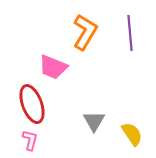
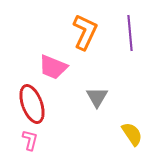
orange L-shape: rotated 6 degrees counterclockwise
gray triangle: moved 3 px right, 24 px up
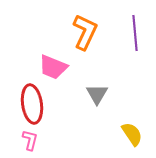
purple line: moved 5 px right
gray triangle: moved 3 px up
red ellipse: rotated 12 degrees clockwise
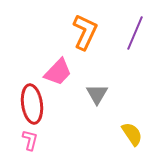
purple line: rotated 28 degrees clockwise
pink trapezoid: moved 5 px right, 5 px down; rotated 68 degrees counterclockwise
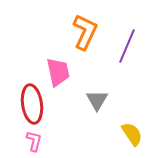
purple line: moved 8 px left, 13 px down
pink trapezoid: rotated 56 degrees counterclockwise
gray triangle: moved 6 px down
pink L-shape: moved 4 px right, 1 px down
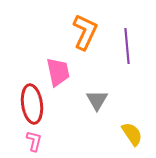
purple line: rotated 28 degrees counterclockwise
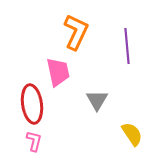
orange L-shape: moved 9 px left
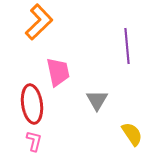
orange L-shape: moved 37 px left, 10 px up; rotated 21 degrees clockwise
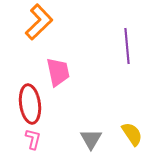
gray triangle: moved 6 px left, 39 px down
red ellipse: moved 2 px left
pink L-shape: moved 1 px left, 2 px up
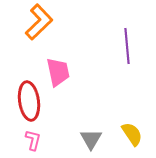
red ellipse: moved 1 px left, 3 px up
pink L-shape: moved 1 px down
